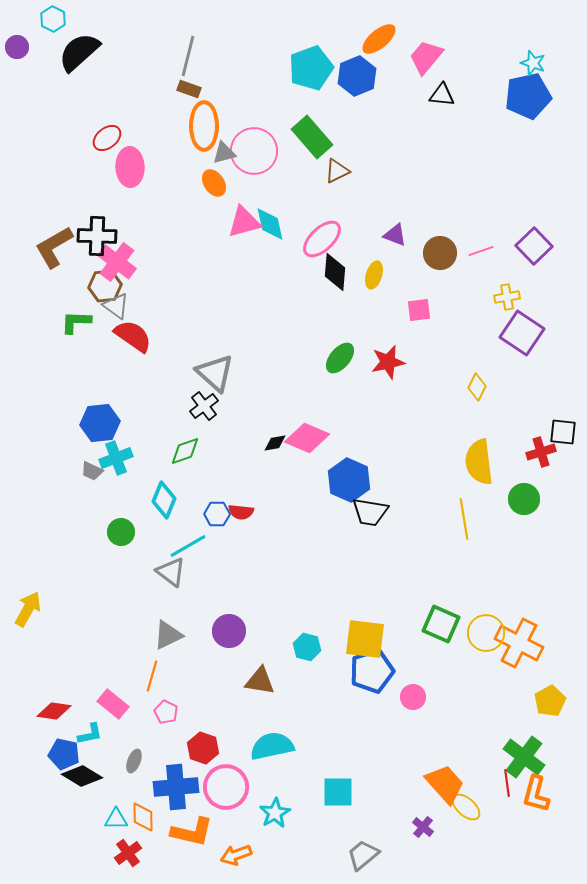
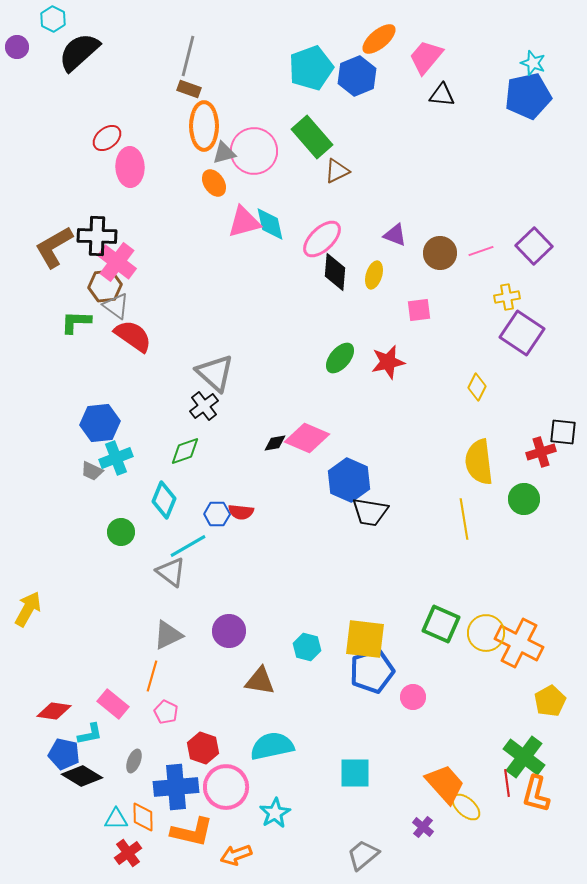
cyan square at (338, 792): moved 17 px right, 19 px up
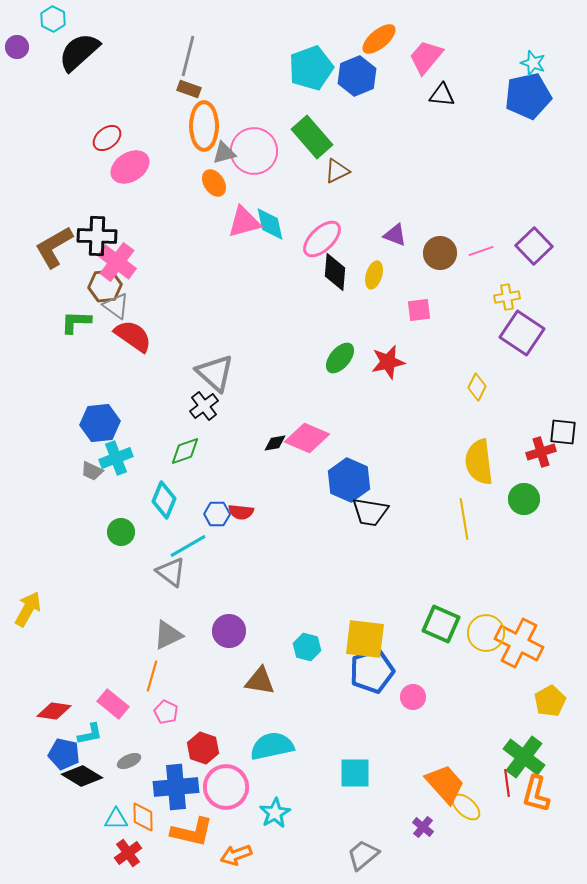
pink ellipse at (130, 167): rotated 60 degrees clockwise
gray ellipse at (134, 761): moved 5 px left; rotated 45 degrees clockwise
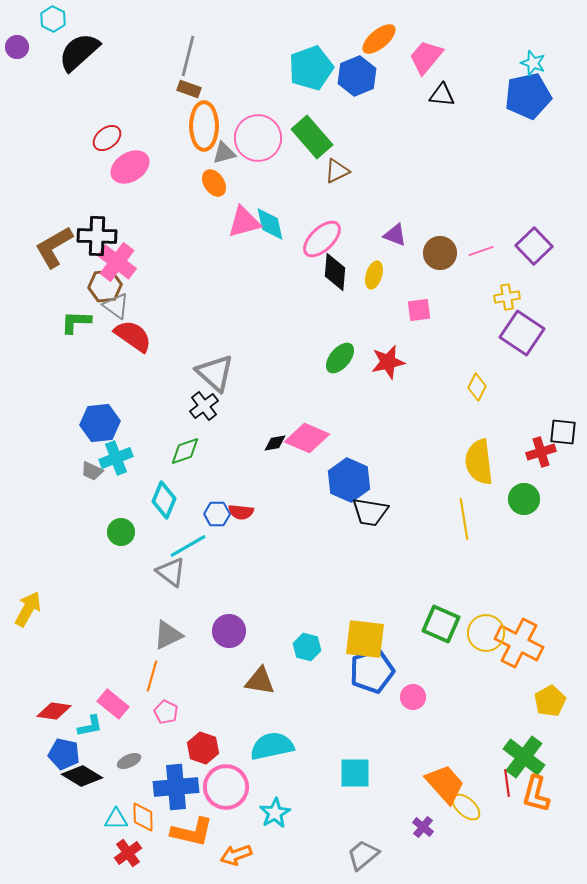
pink circle at (254, 151): moved 4 px right, 13 px up
cyan L-shape at (90, 734): moved 8 px up
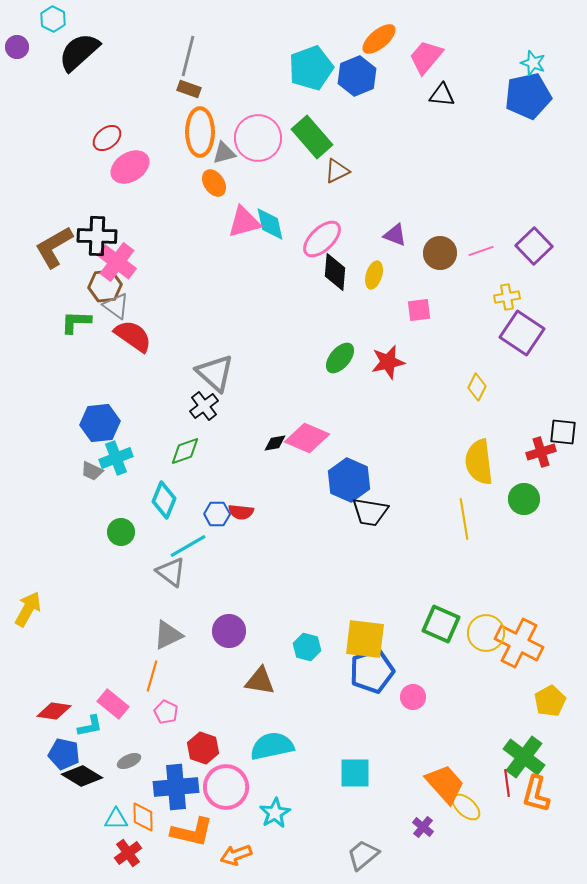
orange ellipse at (204, 126): moved 4 px left, 6 px down
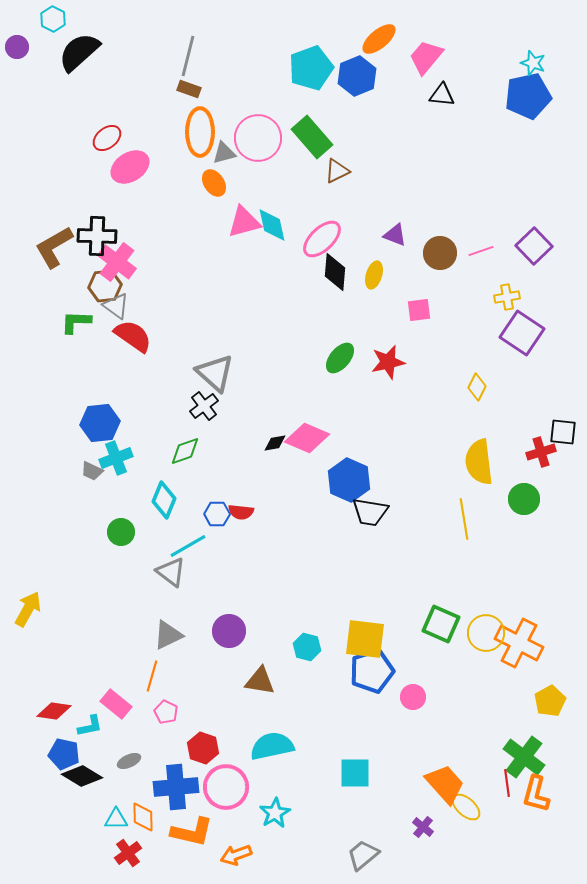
cyan diamond at (270, 224): moved 2 px right, 1 px down
pink rectangle at (113, 704): moved 3 px right
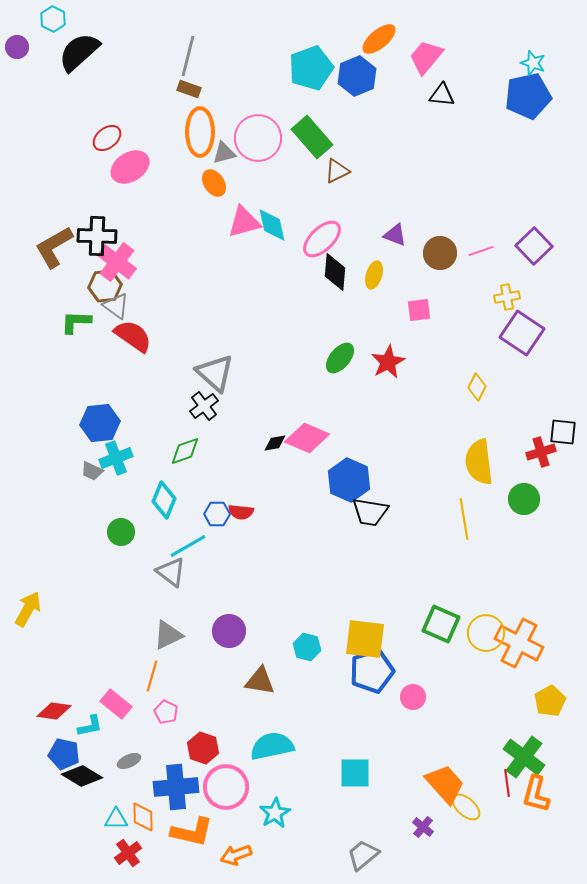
red star at (388, 362): rotated 16 degrees counterclockwise
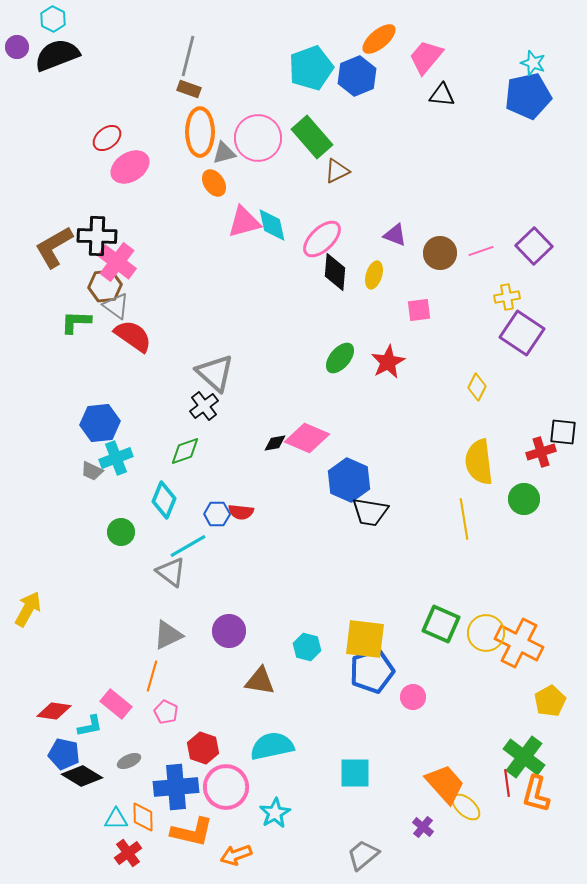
black semicircle at (79, 52): moved 22 px left, 3 px down; rotated 21 degrees clockwise
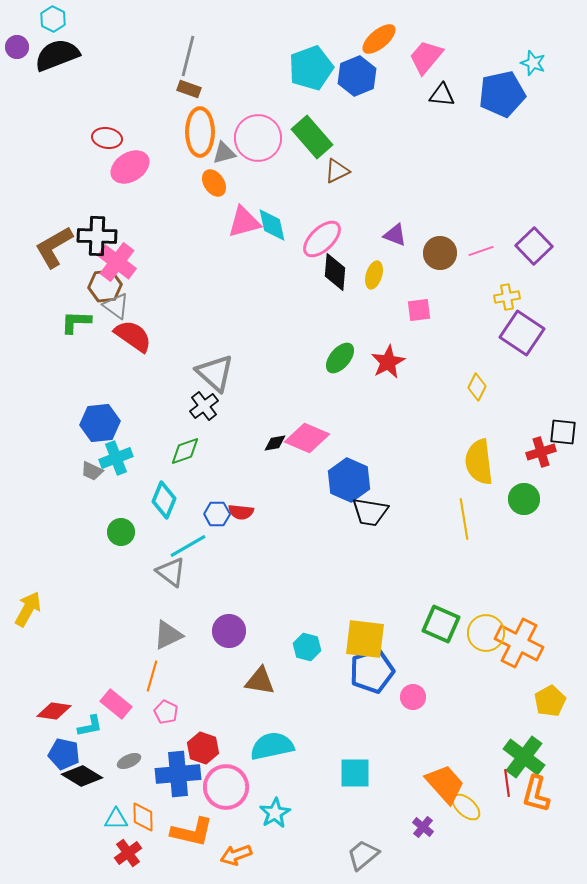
blue pentagon at (528, 96): moved 26 px left, 2 px up
red ellipse at (107, 138): rotated 48 degrees clockwise
blue cross at (176, 787): moved 2 px right, 13 px up
